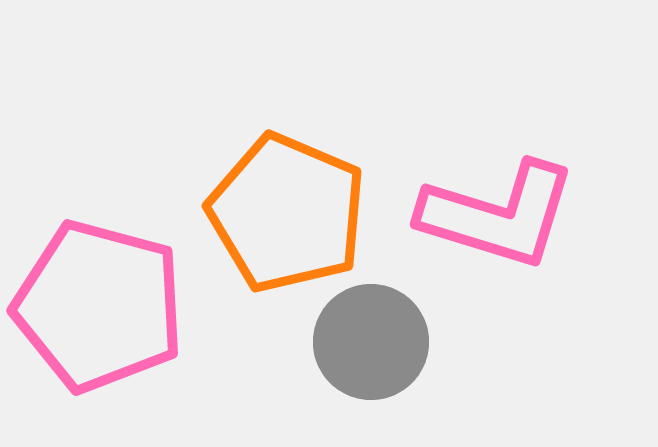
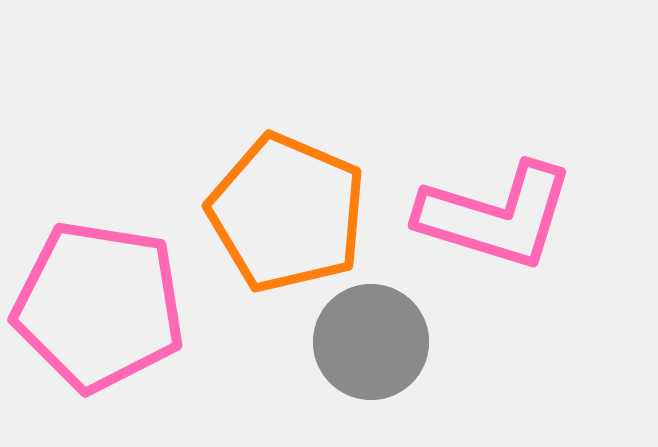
pink L-shape: moved 2 px left, 1 px down
pink pentagon: rotated 6 degrees counterclockwise
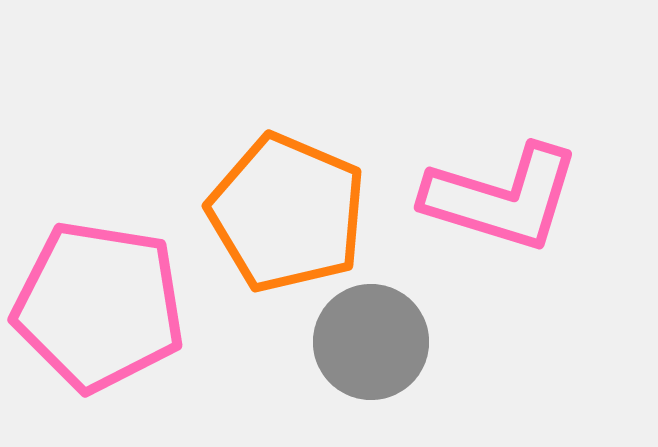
pink L-shape: moved 6 px right, 18 px up
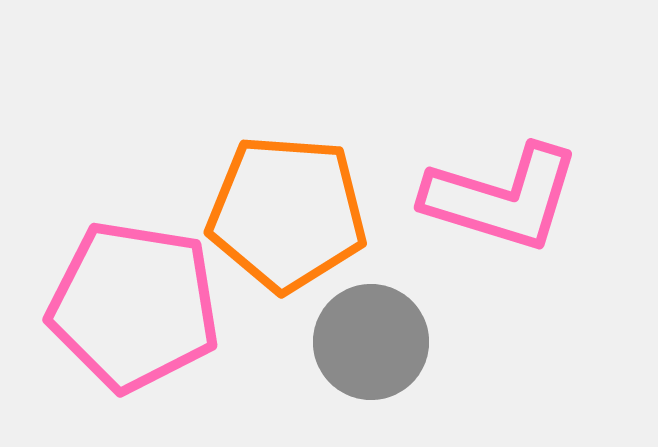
orange pentagon: rotated 19 degrees counterclockwise
pink pentagon: moved 35 px right
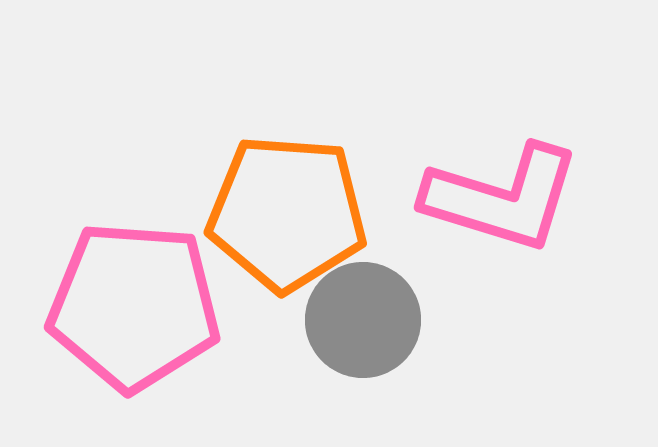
pink pentagon: rotated 5 degrees counterclockwise
gray circle: moved 8 px left, 22 px up
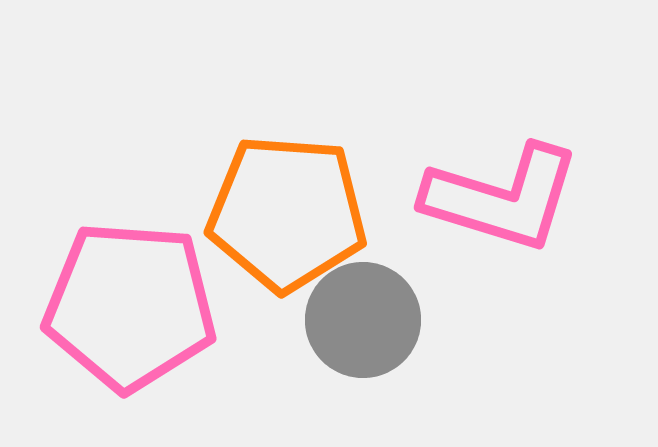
pink pentagon: moved 4 px left
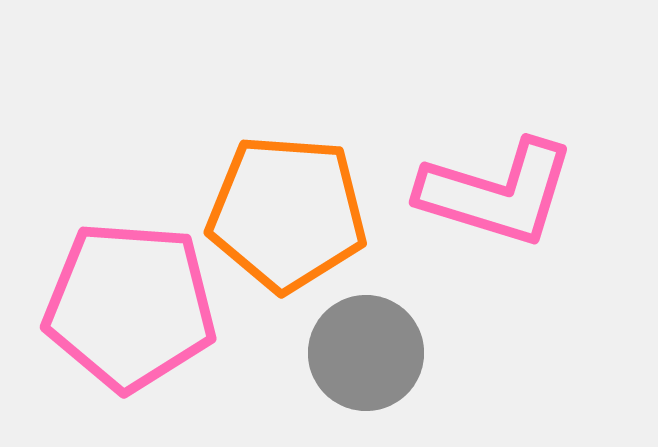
pink L-shape: moved 5 px left, 5 px up
gray circle: moved 3 px right, 33 px down
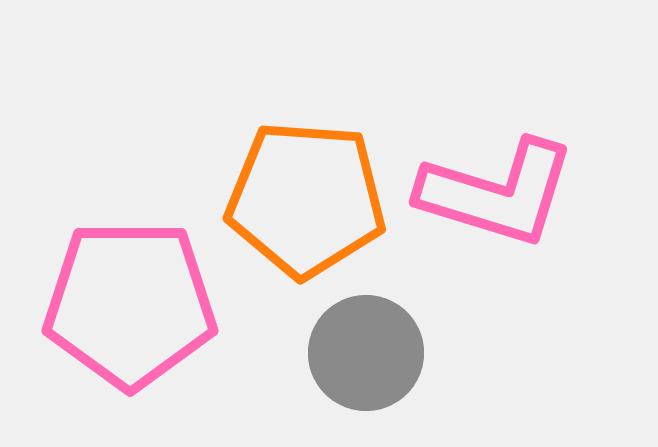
orange pentagon: moved 19 px right, 14 px up
pink pentagon: moved 2 px up; rotated 4 degrees counterclockwise
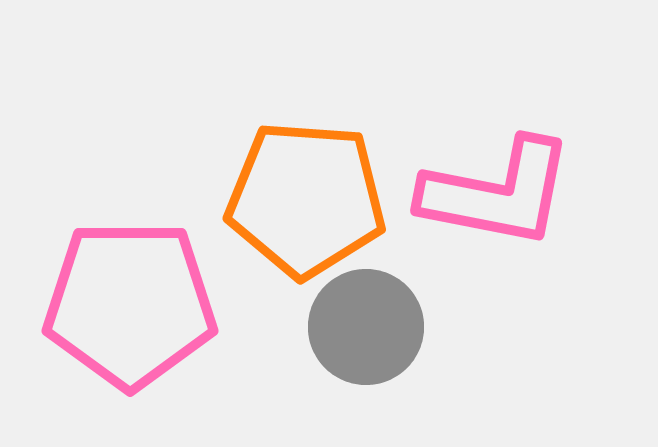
pink L-shape: rotated 6 degrees counterclockwise
gray circle: moved 26 px up
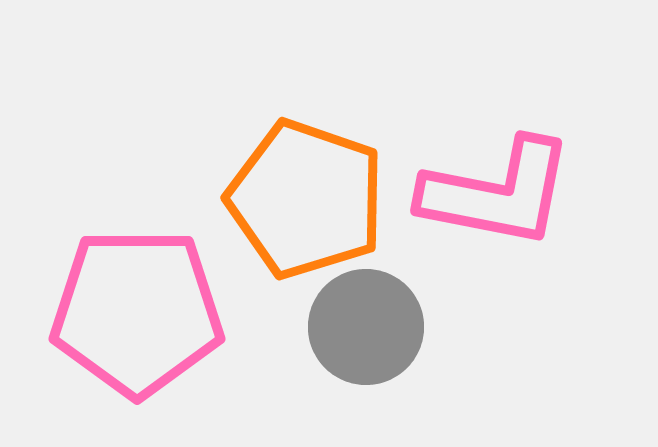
orange pentagon: rotated 15 degrees clockwise
pink pentagon: moved 7 px right, 8 px down
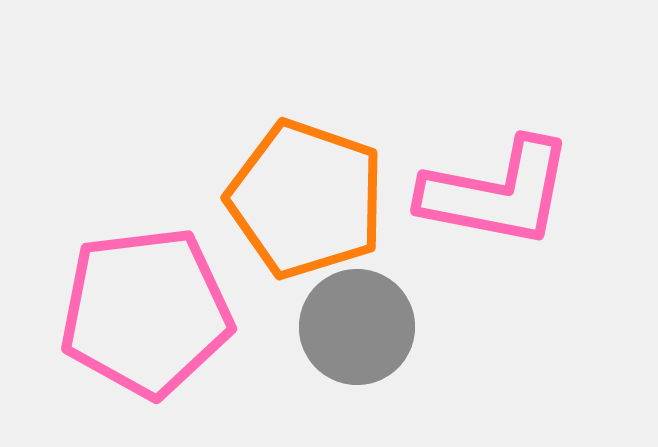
pink pentagon: moved 9 px right; rotated 7 degrees counterclockwise
gray circle: moved 9 px left
